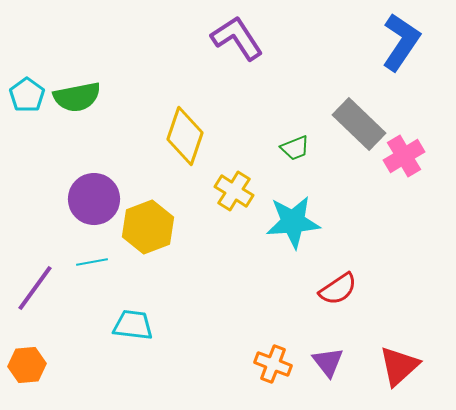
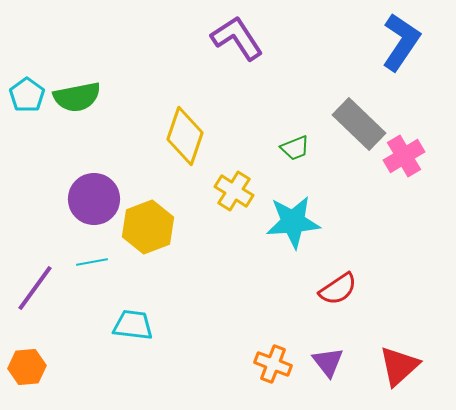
orange hexagon: moved 2 px down
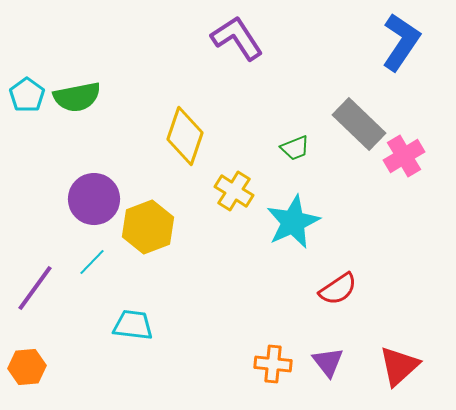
cyan star: rotated 20 degrees counterclockwise
cyan line: rotated 36 degrees counterclockwise
orange cross: rotated 15 degrees counterclockwise
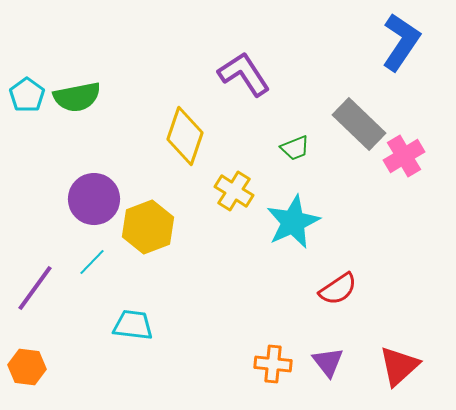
purple L-shape: moved 7 px right, 36 px down
orange hexagon: rotated 12 degrees clockwise
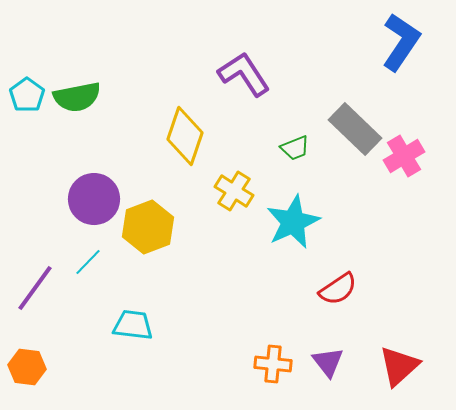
gray rectangle: moved 4 px left, 5 px down
cyan line: moved 4 px left
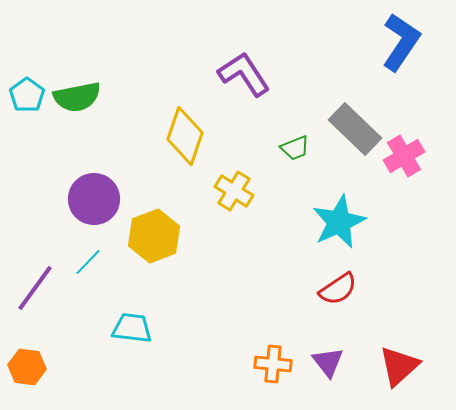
cyan star: moved 46 px right
yellow hexagon: moved 6 px right, 9 px down
cyan trapezoid: moved 1 px left, 3 px down
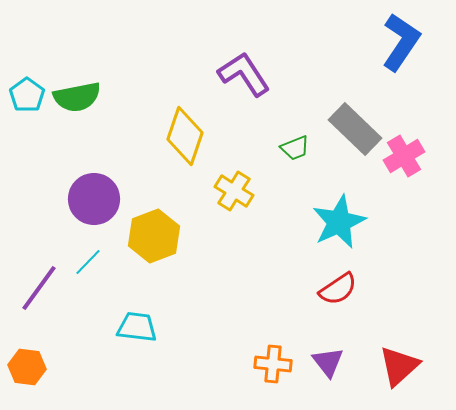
purple line: moved 4 px right
cyan trapezoid: moved 5 px right, 1 px up
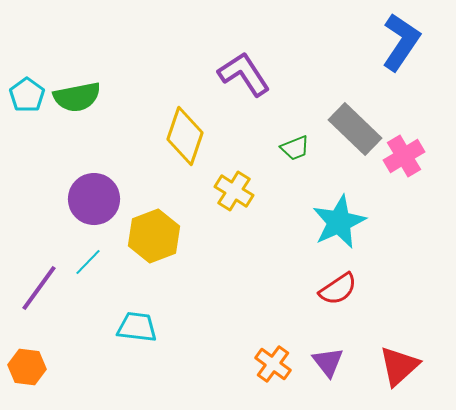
orange cross: rotated 30 degrees clockwise
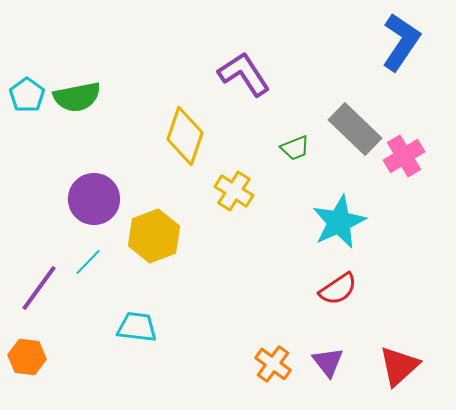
orange hexagon: moved 10 px up
